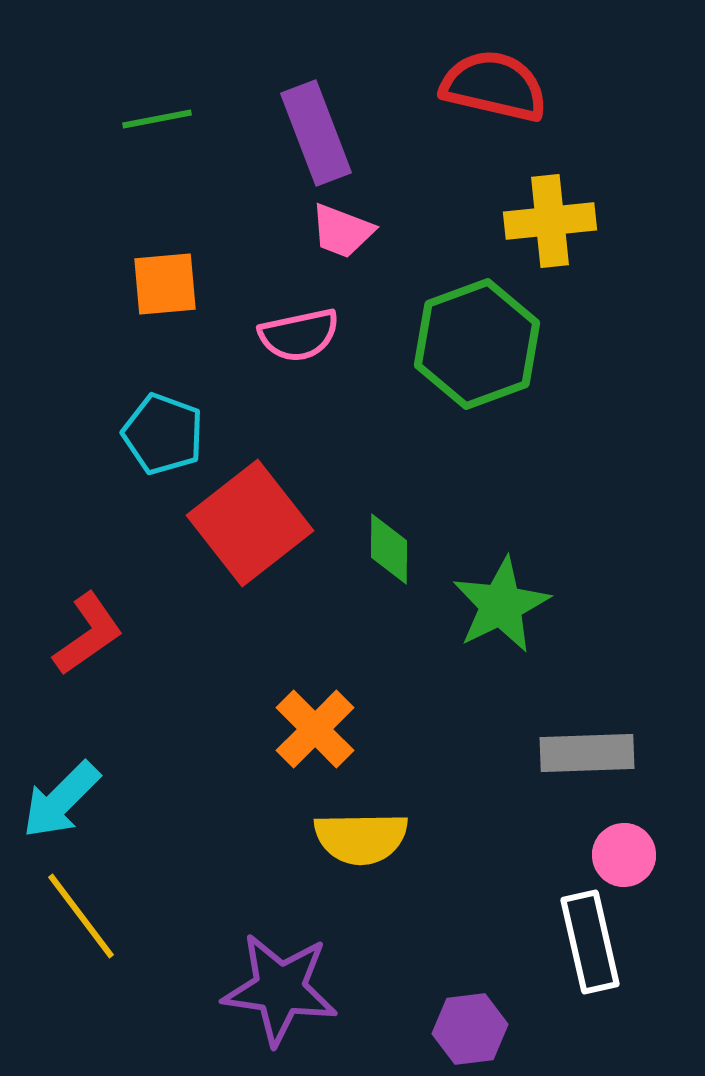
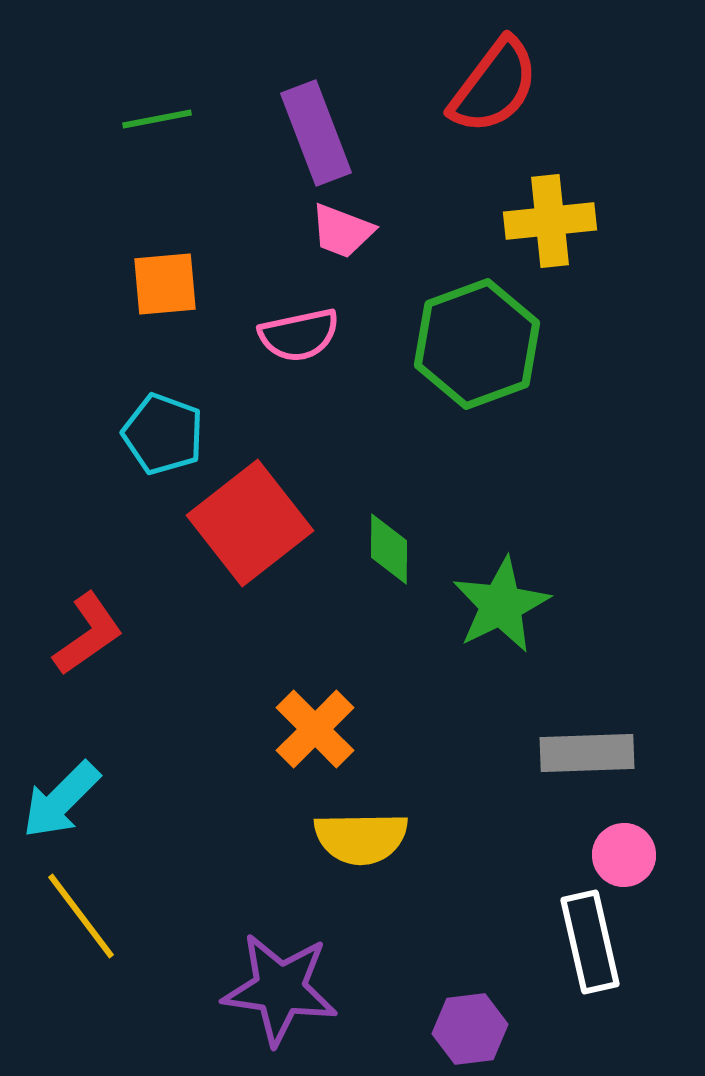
red semicircle: rotated 114 degrees clockwise
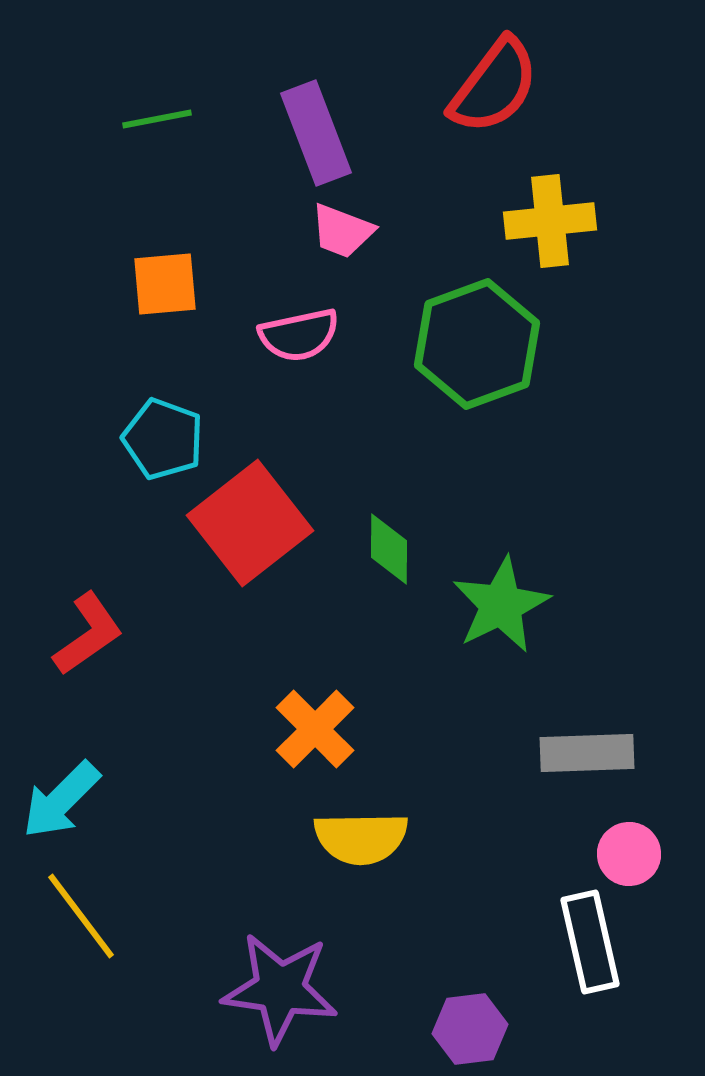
cyan pentagon: moved 5 px down
pink circle: moved 5 px right, 1 px up
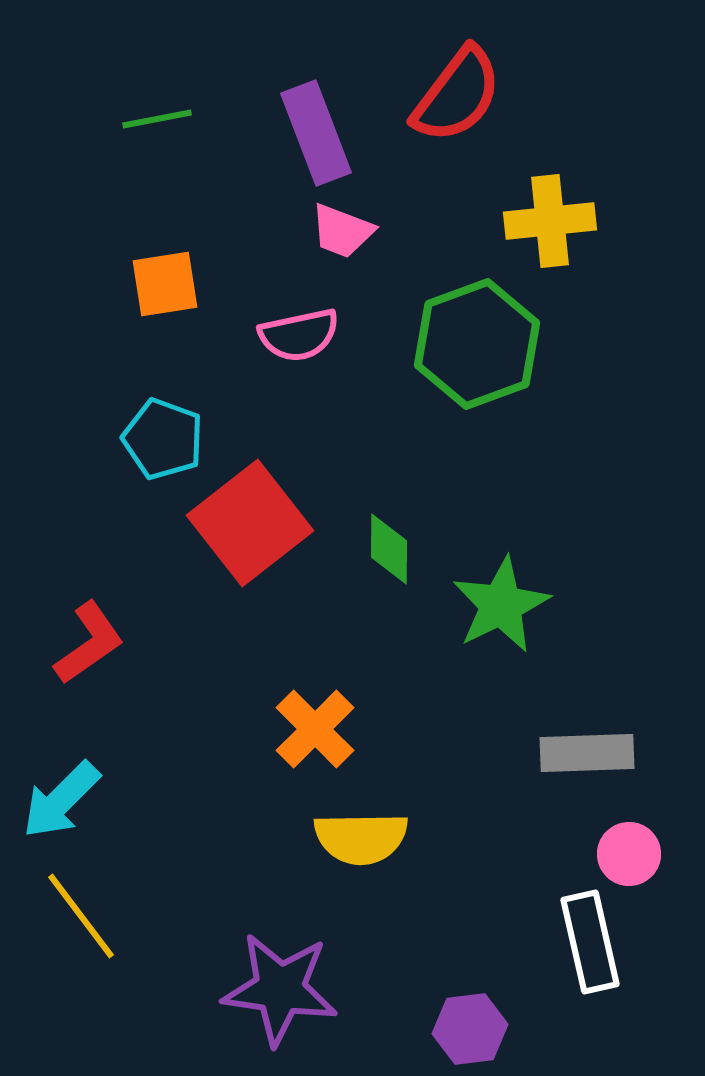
red semicircle: moved 37 px left, 9 px down
orange square: rotated 4 degrees counterclockwise
red L-shape: moved 1 px right, 9 px down
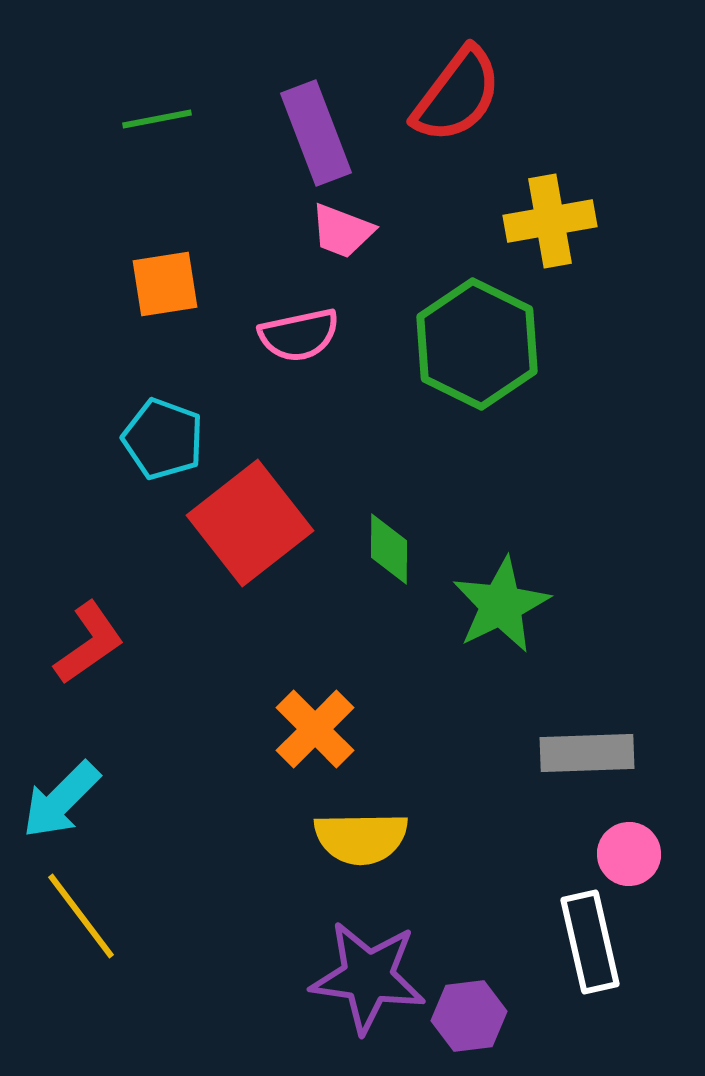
yellow cross: rotated 4 degrees counterclockwise
green hexagon: rotated 14 degrees counterclockwise
purple star: moved 88 px right, 12 px up
purple hexagon: moved 1 px left, 13 px up
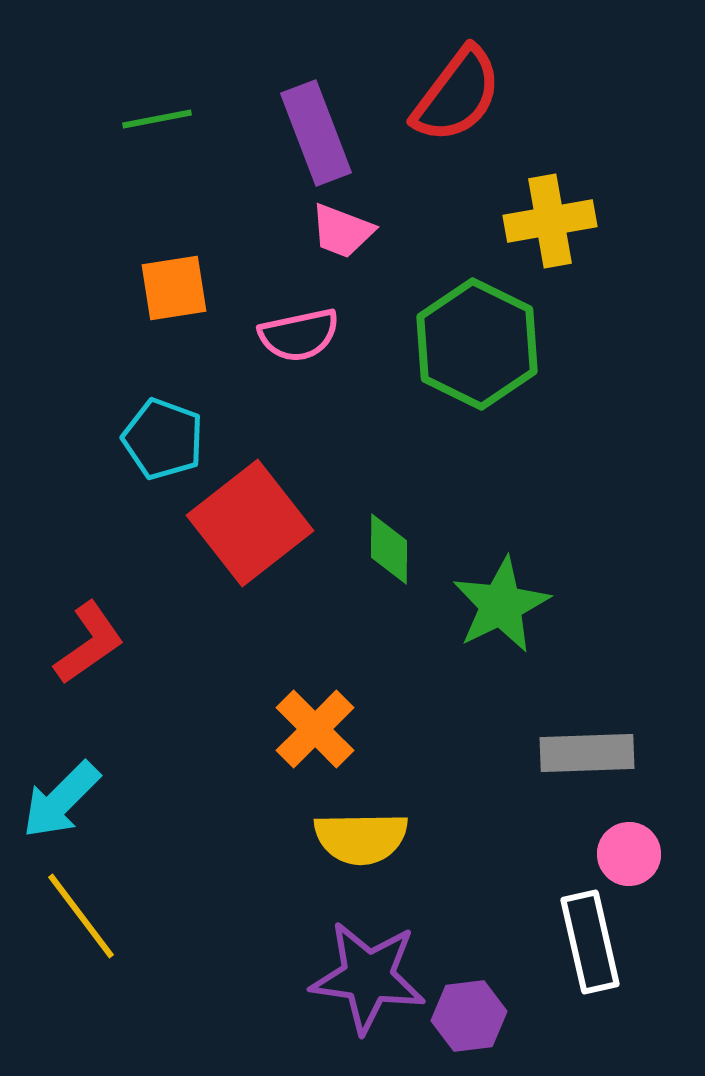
orange square: moved 9 px right, 4 px down
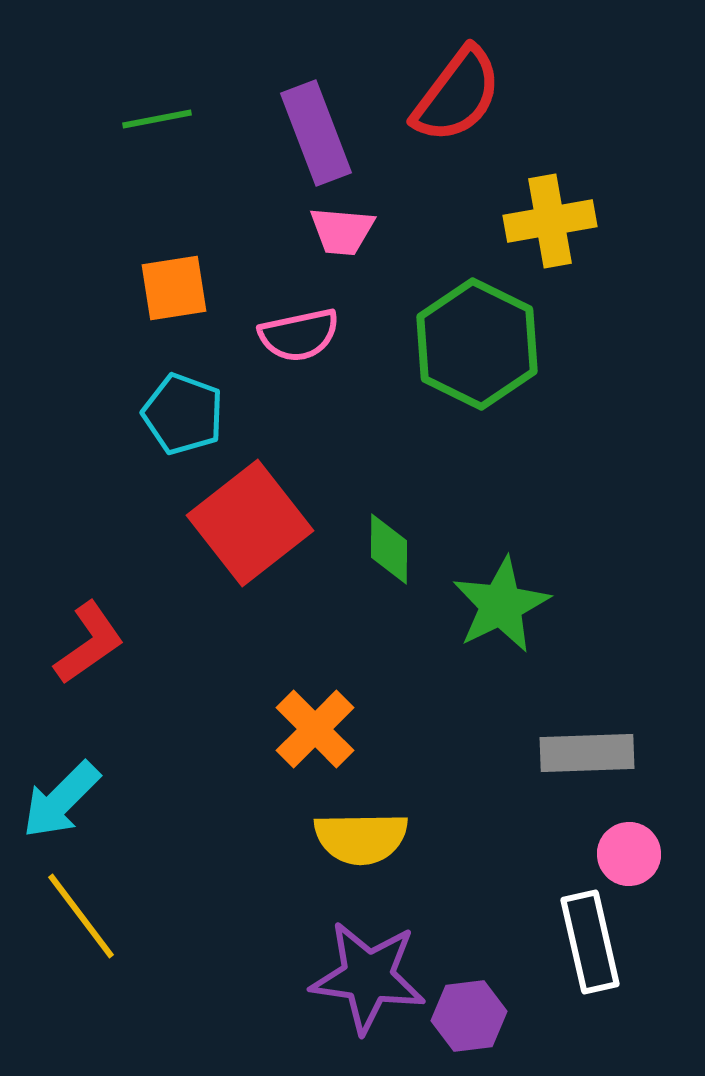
pink trapezoid: rotated 16 degrees counterclockwise
cyan pentagon: moved 20 px right, 25 px up
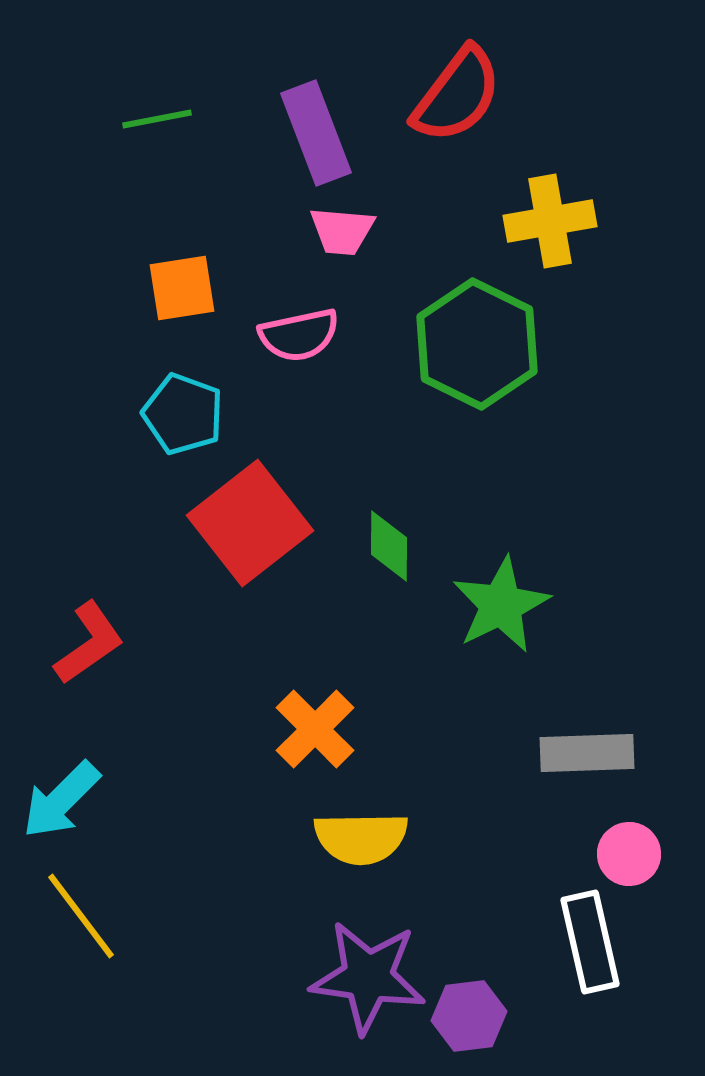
orange square: moved 8 px right
green diamond: moved 3 px up
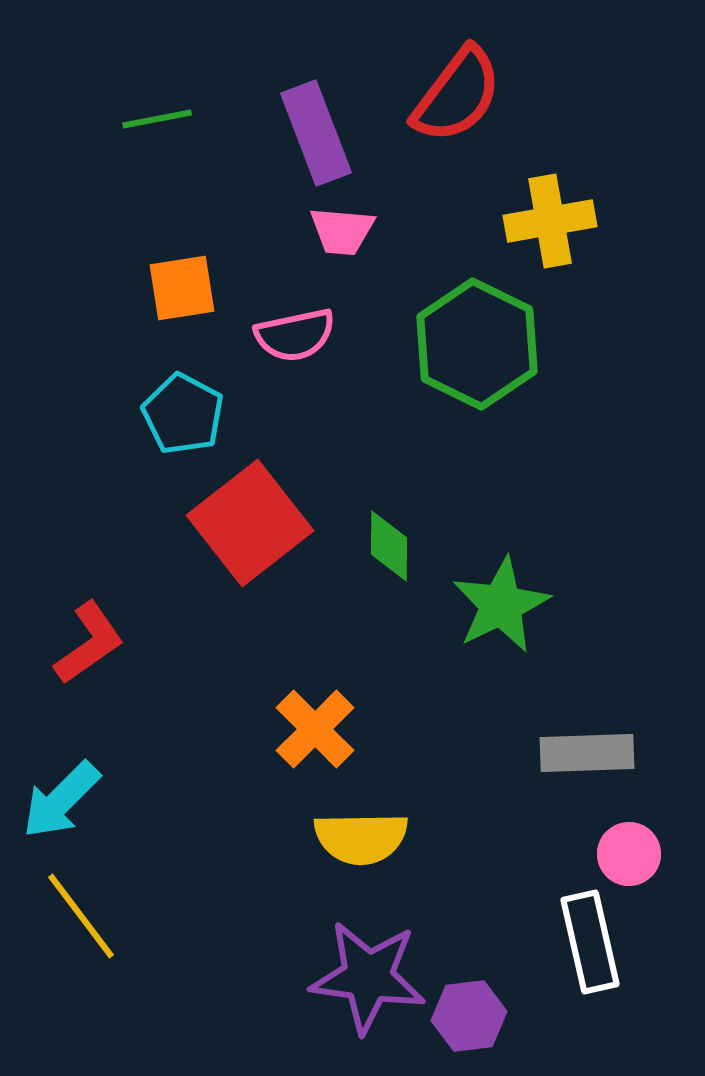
pink semicircle: moved 4 px left
cyan pentagon: rotated 8 degrees clockwise
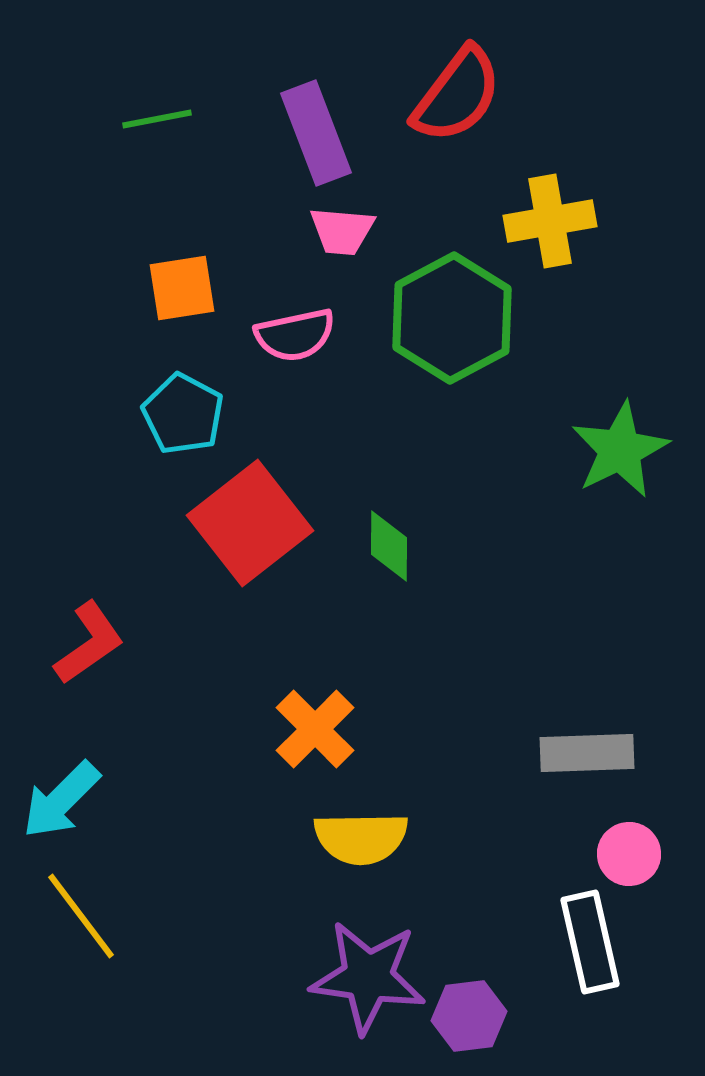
green hexagon: moved 25 px left, 26 px up; rotated 6 degrees clockwise
green star: moved 119 px right, 155 px up
